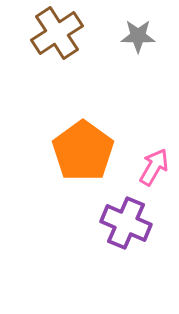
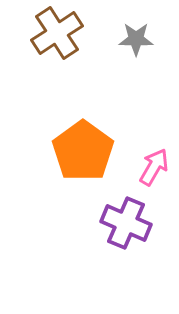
gray star: moved 2 px left, 3 px down
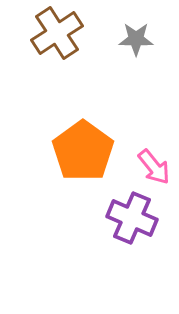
pink arrow: rotated 111 degrees clockwise
purple cross: moved 6 px right, 5 px up
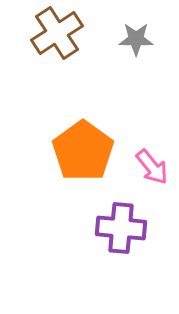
pink arrow: moved 2 px left
purple cross: moved 11 px left, 10 px down; rotated 18 degrees counterclockwise
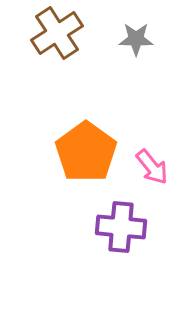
orange pentagon: moved 3 px right, 1 px down
purple cross: moved 1 px up
